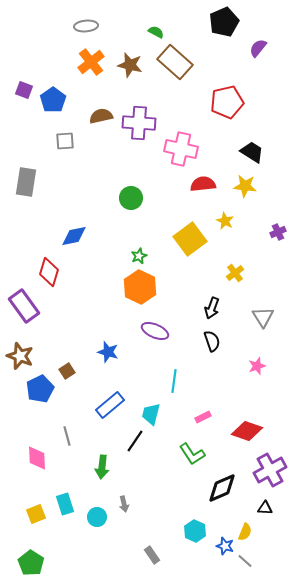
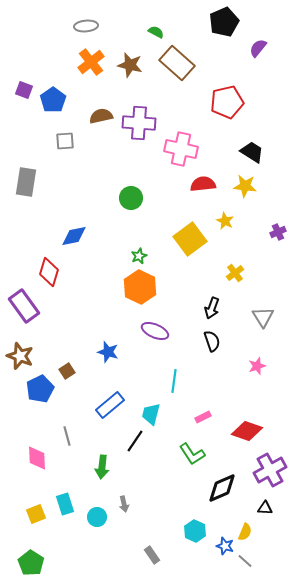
brown rectangle at (175, 62): moved 2 px right, 1 px down
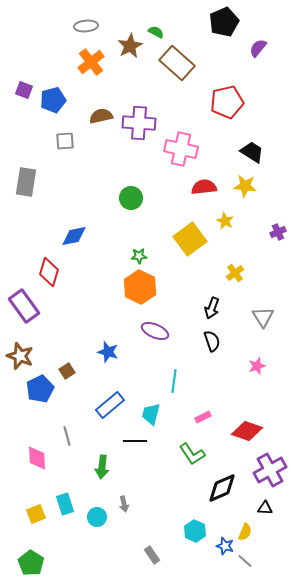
brown star at (130, 65): moved 19 px up; rotated 30 degrees clockwise
blue pentagon at (53, 100): rotated 20 degrees clockwise
red semicircle at (203, 184): moved 1 px right, 3 px down
green star at (139, 256): rotated 21 degrees clockwise
black line at (135, 441): rotated 55 degrees clockwise
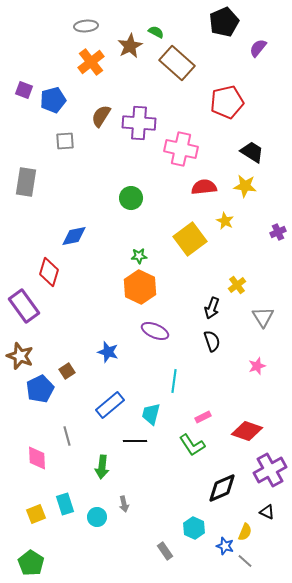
brown semicircle at (101, 116): rotated 45 degrees counterclockwise
yellow cross at (235, 273): moved 2 px right, 12 px down
green L-shape at (192, 454): moved 9 px up
black triangle at (265, 508): moved 2 px right, 4 px down; rotated 21 degrees clockwise
cyan hexagon at (195, 531): moved 1 px left, 3 px up
gray rectangle at (152, 555): moved 13 px right, 4 px up
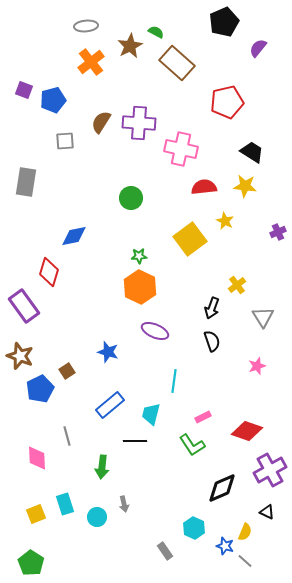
brown semicircle at (101, 116): moved 6 px down
